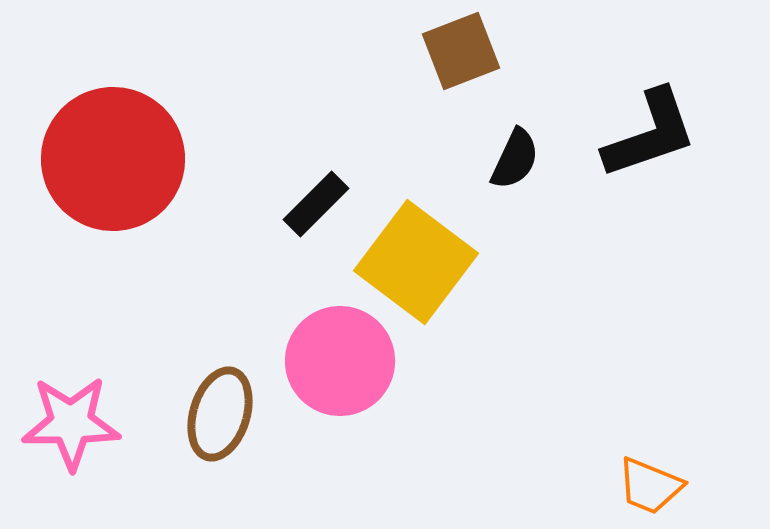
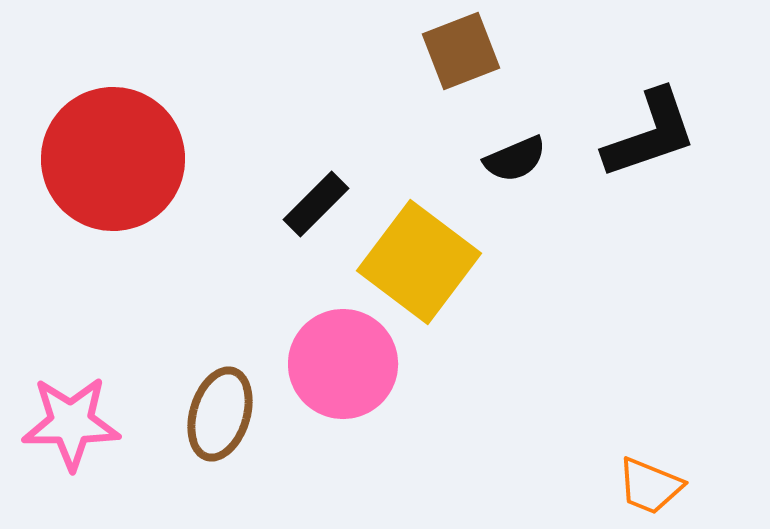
black semicircle: rotated 42 degrees clockwise
yellow square: moved 3 px right
pink circle: moved 3 px right, 3 px down
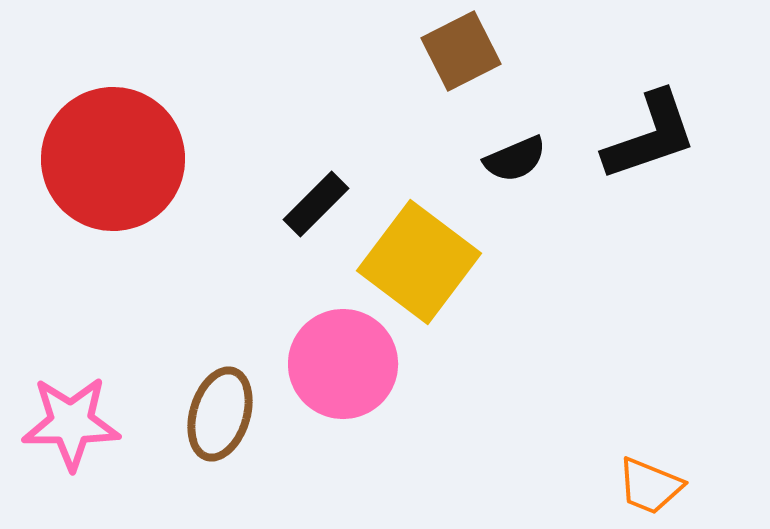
brown square: rotated 6 degrees counterclockwise
black L-shape: moved 2 px down
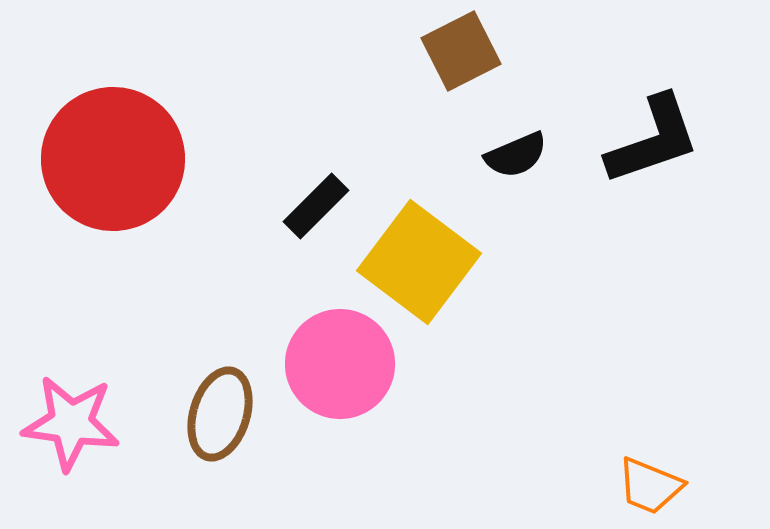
black L-shape: moved 3 px right, 4 px down
black semicircle: moved 1 px right, 4 px up
black rectangle: moved 2 px down
pink circle: moved 3 px left
pink star: rotated 8 degrees clockwise
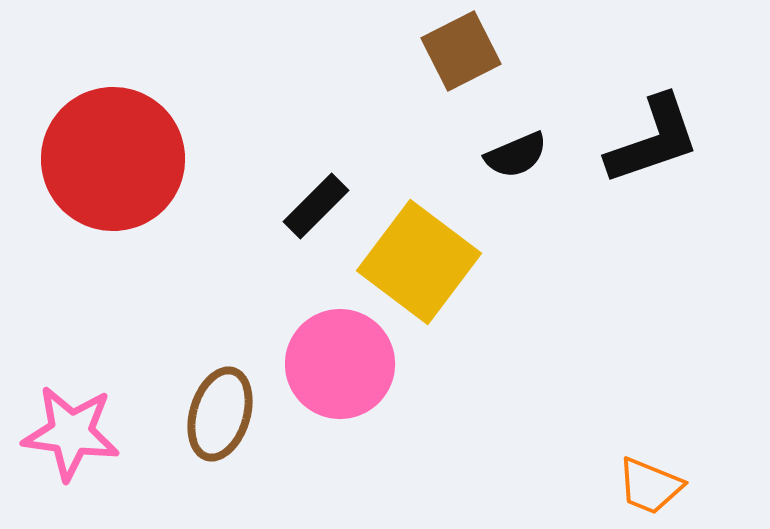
pink star: moved 10 px down
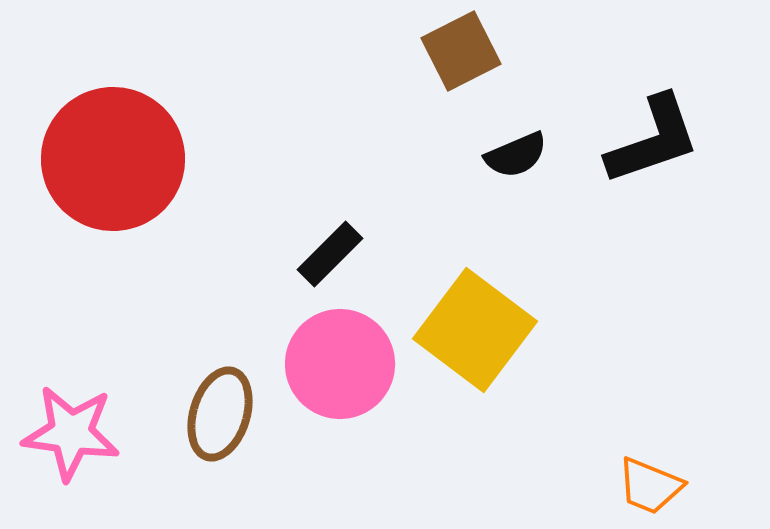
black rectangle: moved 14 px right, 48 px down
yellow square: moved 56 px right, 68 px down
